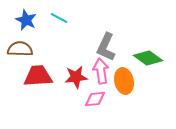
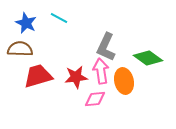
blue star: moved 3 px down
red trapezoid: rotated 12 degrees counterclockwise
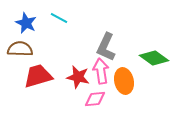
green diamond: moved 6 px right
red star: moved 2 px right; rotated 20 degrees clockwise
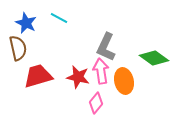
brown semicircle: moved 2 px left, 1 px up; rotated 75 degrees clockwise
pink diamond: moved 1 px right, 4 px down; rotated 45 degrees counterclockwise
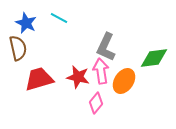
green diamond: rotated 44 degrees counterclockwise
red trapezoid: moved 1 px right, 3 px down
orange ellipse: rotated 45 degrees clockwise
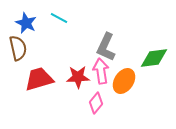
red star: rotated 15 degrees counterclockwise
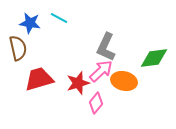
blue star: moved 4 px right; rotated 15 degrees counterclockwise
pink arrow: rotated 55 degrees clockwise
red star: moved 6 px down; rotated 15 degrees counterclockwise
orange ellipse: rotated 70 degrees clockwise
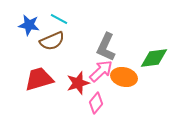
cyan line: moved 1 px down
blue star: moved 1 px left, 2 px down
brown semicircle: moved 34 px right, 7 px up; rotated 80 degrees clockwise
orange ellipse: moved 4 px up
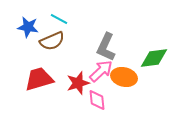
blue star: moved 1 px left, 2 px down
pink diamond: moved 1 px right, 3 px up; rotated 45 degrees counterclockwise
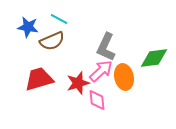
orange ellipse: rotated 65 degrees clockwise
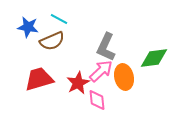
red star: rotated 10 degrees counterclockwise
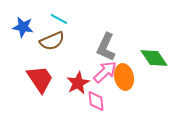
blue star: moved 5 px left
green diamond: rotated 64 degrees clockwise
pink arrow: moved 4 px right, 1 px down
red trapezoid: moved 1 px right; rotated 72 degrees clockwise
pink diamond: moved 1 px left, 1 px down
